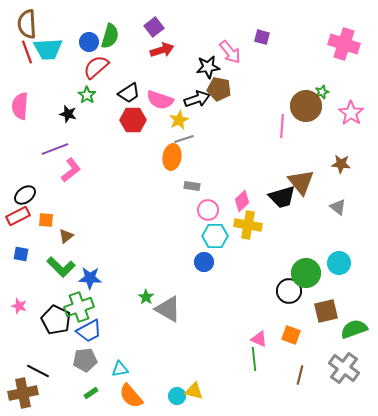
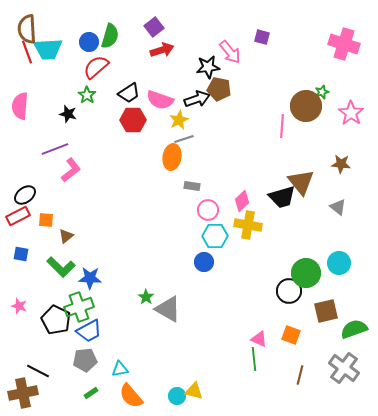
brown semicircle at (27, 24): moved 5 px down
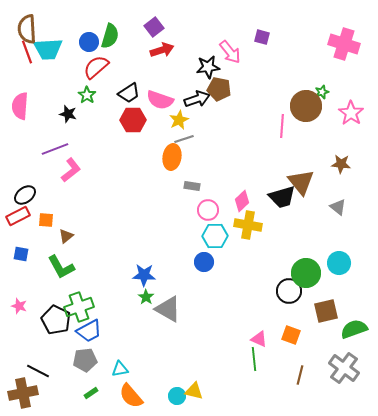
green L-shape at (61, 267): rotated 16 degrees clockwise
blue star at (90, 278): moved 54 px right, 3 px up
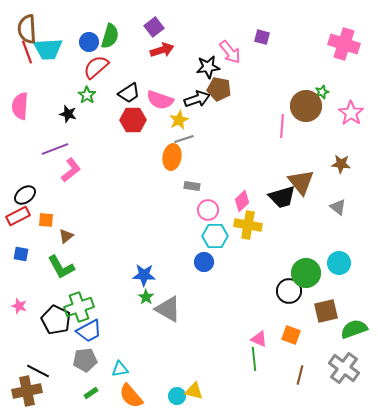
brown cross at (23, 393): moved 4 px right, 2 px up
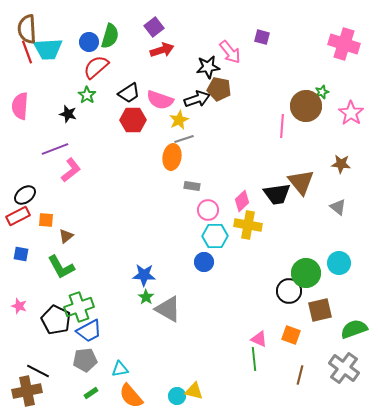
black trapezoid at (282, 197): moved 5 px left, 3 px up; rotated 8 degrees clockwise
brown square at (326, 311): moved 6 px left, 1 px up
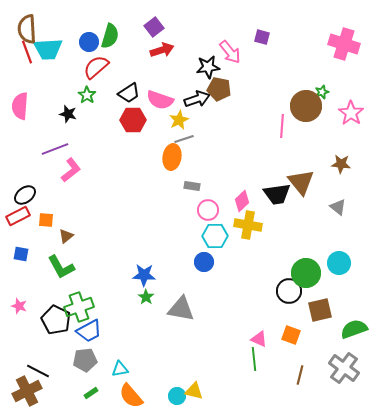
gray triangle at (168, 309): moved 13 px right; rotated 20 degrees counterclockwise
brown cross at (27, 391): rotated 16 degrees counterclockwise
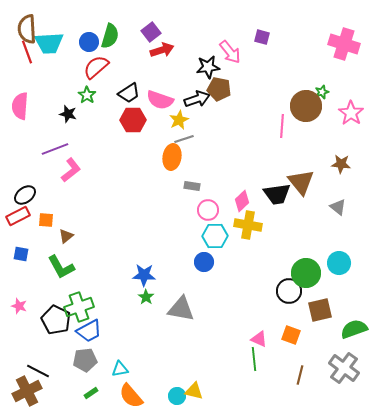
purple square at (154, 27): moved 3 px left, 5 px down
cyan trapezoid at (48, 49): moved 1 px right, 6 px up
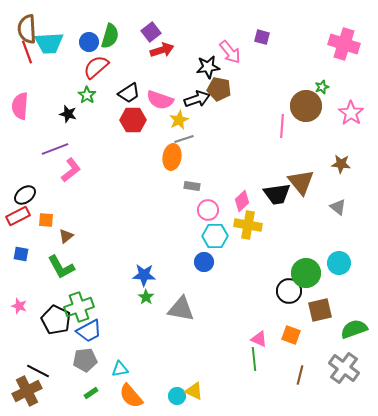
green star at (322, 92): moved 5 px up
yellow triangle at (194, 391): rotated 12 degrees clockwise
